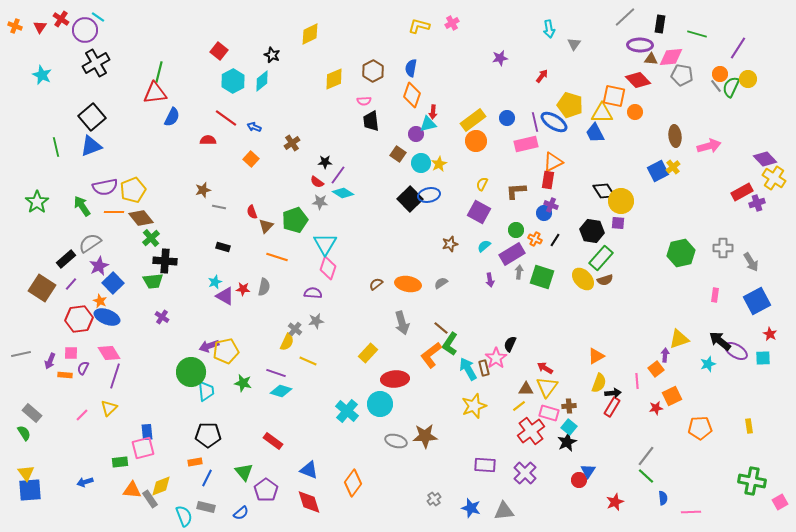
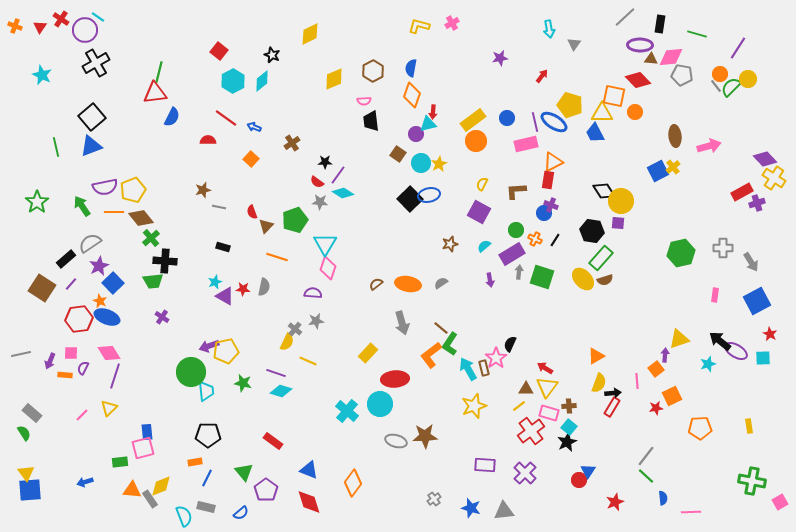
green semicircle at (731, 87): rotated 20 degrees clockwise
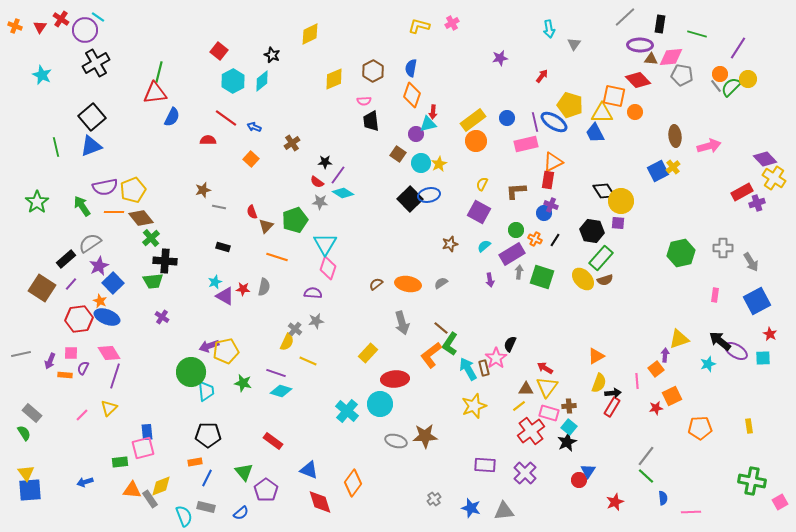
red diamond at (309, 502): moved 11 px right
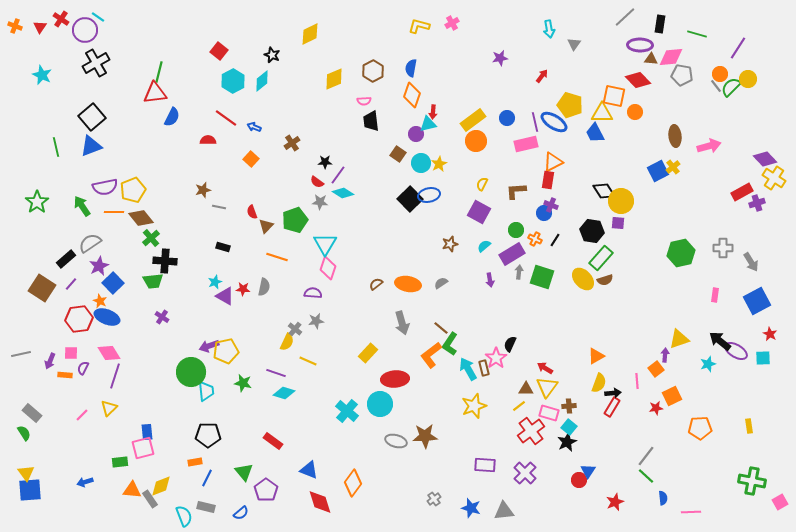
cyan diamond at (281, 391): moved 3 px right, 2 px down
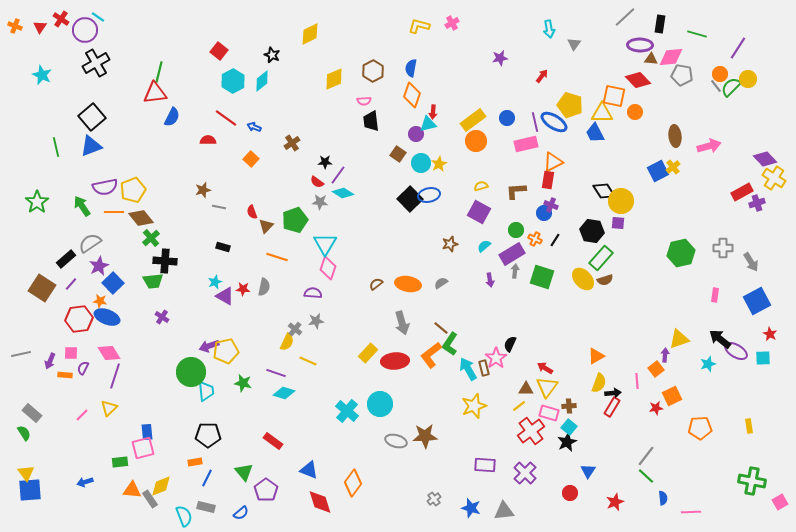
yellow semicircle at (482, 184): moved 1 px left, 2 px down; rotated 48 degrees clockwise
gray arrow at (519, 272): moved 4 px left, 1 px up
orange star at (100, 301): rotated 16 degrees counterclockwise
black arrow at (720, 341): moved 2 px up
red ellipse at (395, 379): moved 18 px up
red circle at (579, 480): moved 9 px left, 13 px down
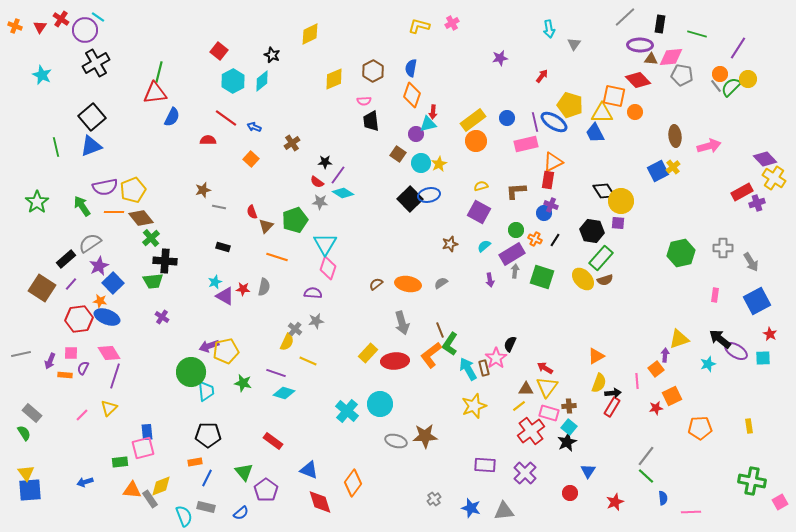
brown line at (441, 328): moved 1 px left, 2 px down; rotated 28 degrees clockwise
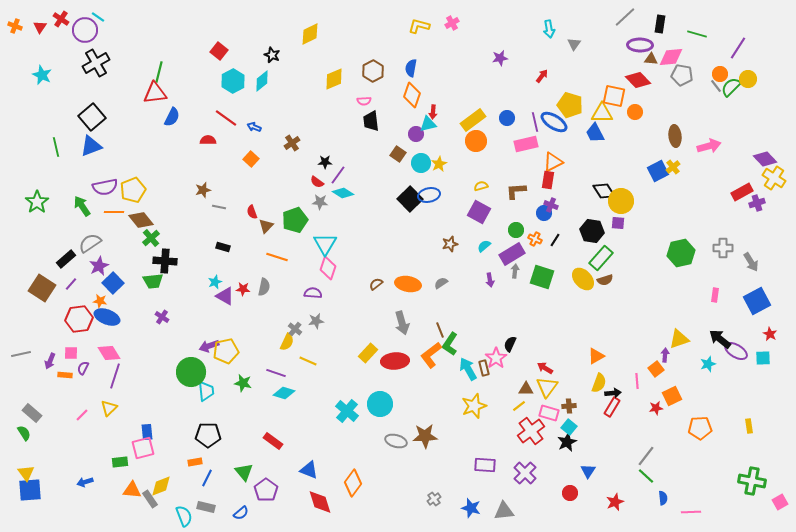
brown diamond at (141, 218): moved 2 px down
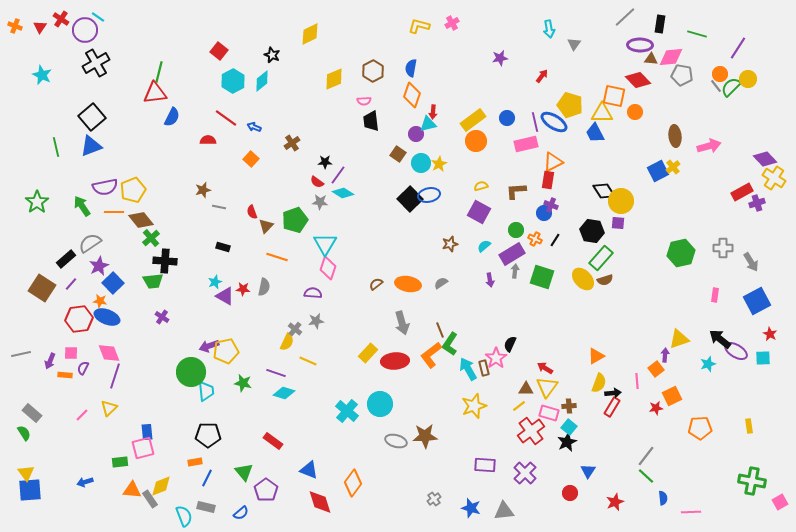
pink diamond at (109, 353): rotated 10 degrees clockwise
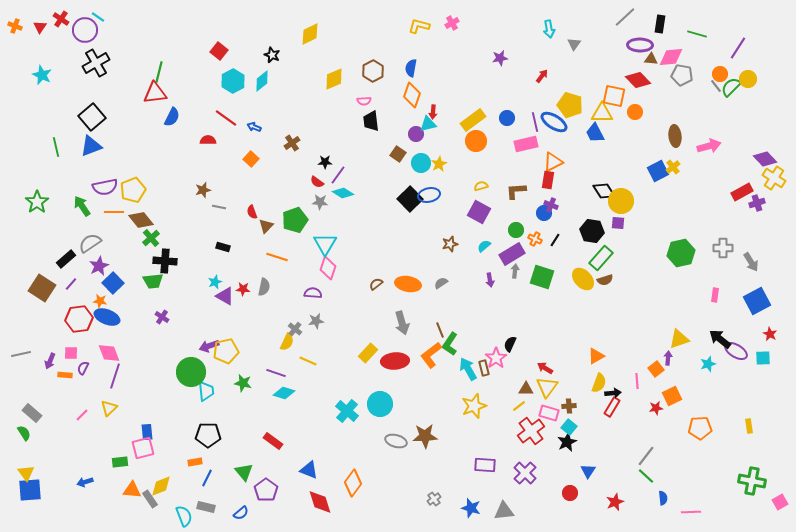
purple arrow at (665, 355): moved 3 px right, 3 px down
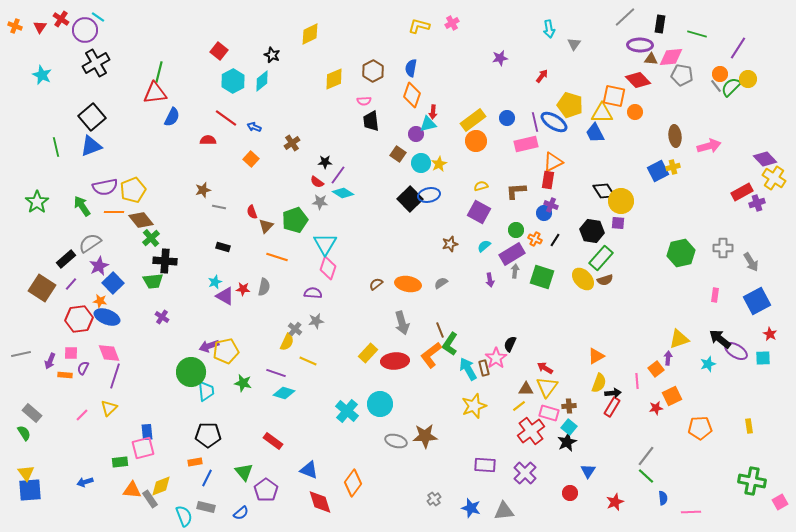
yellow cross at (673, 167): rotated 24 degrees clockwise
